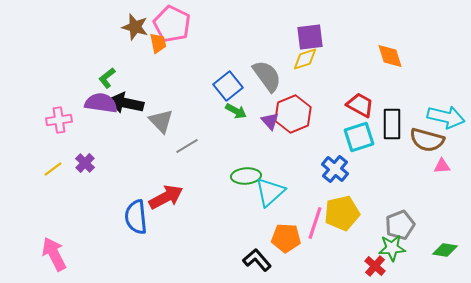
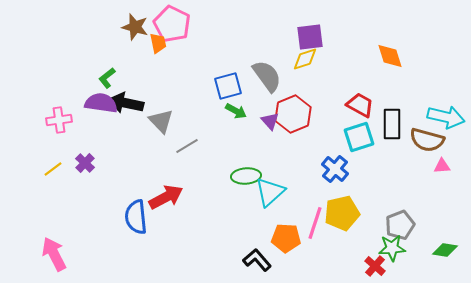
blue square: rotated 24 degrees clockwise
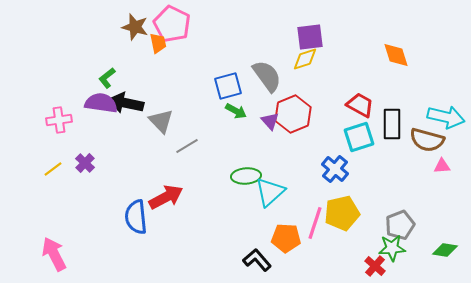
orange diamond: moved 6 px right, 1 px up
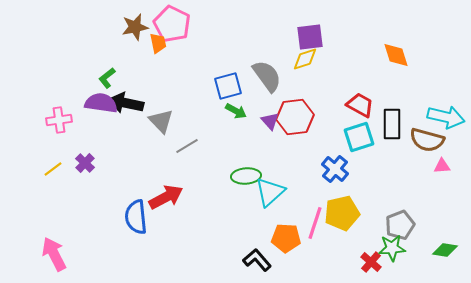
brown star: rotated 28 degrees counterclockwise
red hexagon: moved 2 px right, 3 px down; rotated 15 degrees clockwise
red cross: moved 4 px left, 4 px up
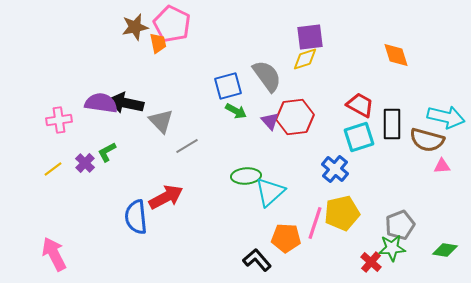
green L-shape: moved 74 px down; rotated 10 degrees clockwise
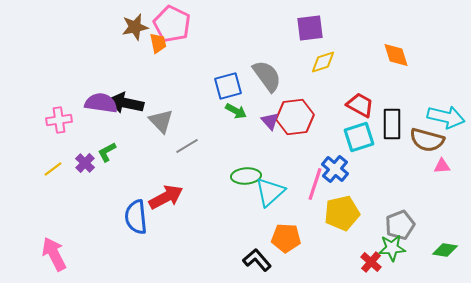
purple square: moved 9 px up
yellow diamond: moved 18 px right, 3 px down
pink line: moved 39 px up
